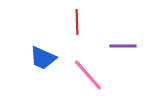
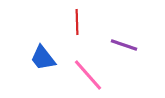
purple line: moved 1 px right, 1 px up; rotated 20 degrees clockwise
blue trapezoid: rotated 28 degrees clockwise
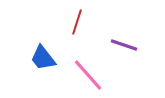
red line: rotated 20 degrees clockwise
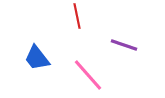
red line: moved 6 px up; rotated 30 degrees counterclockwise
blue trapezoid: moved 6 px left
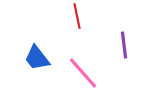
purple line: rotated 64 degrees clockwise
pink line: moved 5 px left, 2 px up
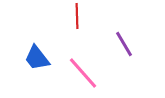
red line: rotated 10 degrees clockwise
purple line: moved 1 px up; rotated 24 degrees counterclockwise
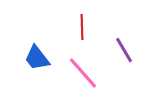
red line: moved 5 px right, 11 px down
purple line: moved 6 px down
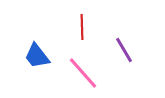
blue trapezoid: moved 2 px up
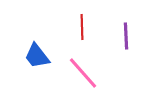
purple line: moved 2 px right, 14 px up; rotated 28 degrees clockwise
